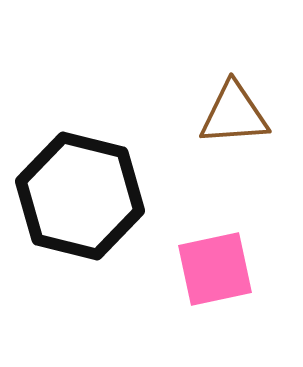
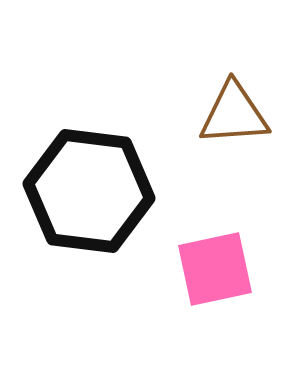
black hexagon: moved 9 px right, 5 px up; rotated 7 degrees counterclockwise
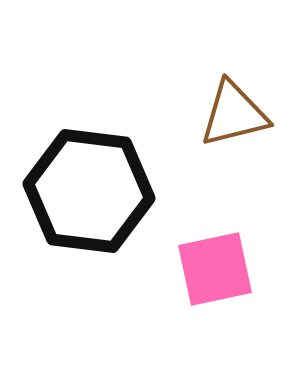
brown triangle: rotated 10 degrees counterclockwise
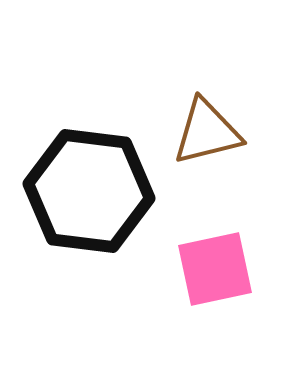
brown triangle: moved 27 px left, 18 px down
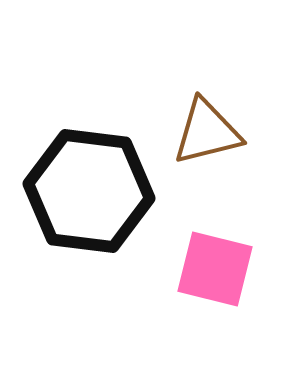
pink square: rotated 26 degrees clockwise
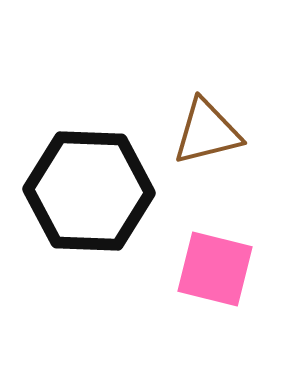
black hexagon: rotated 5 degrees counterclockwise
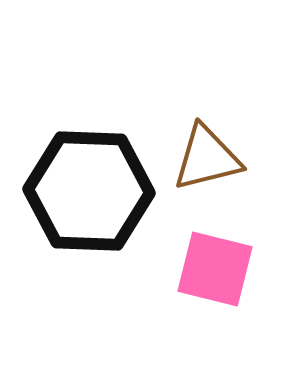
brown triangle: moved 26 px down
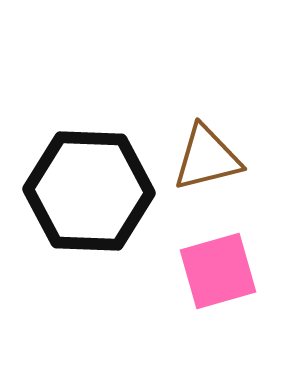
pink square: moved 3 px right, 2 px down; rotated 30 degrees counterclockwise
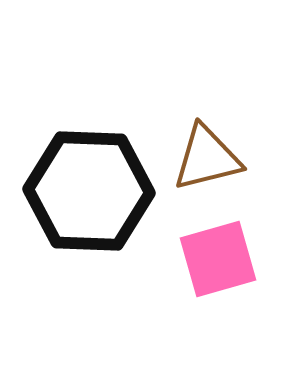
pink square: moved 12 px up
